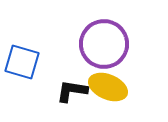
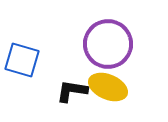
purple circle: moved 4 px right
blue square: moved 2 px up
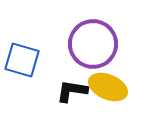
purple circle: moved 15 px left
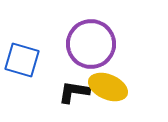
purple circle: moved 2 px left
black L-shape: moved 2 px right, 1 px down
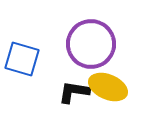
blue square: moved 1 px up
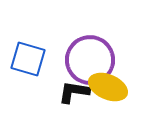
purple circle: moved 1 px left, 16 px down
blue square: moved 6 px right
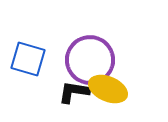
yellow ellipse: moved 2 px down
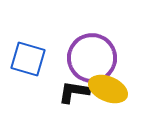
purple circle: moved 2 px right, 2 px up
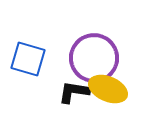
purple circle: moved 2 px right
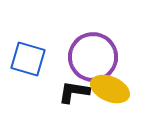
purple circle: moved 1 px left, 1 px up
yellow ellipse: moved 2 px right
